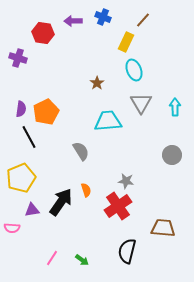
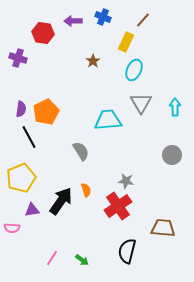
cyan ellipse: rotated 45 degrees clockwise
brown star: moved 4 px left, 22 px up
cyan trapezoid: moved 1 px up
black arrow: moved 1 px up
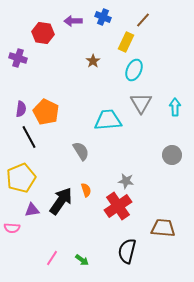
orange pentagon: rotated 20 degrees counterclockwise
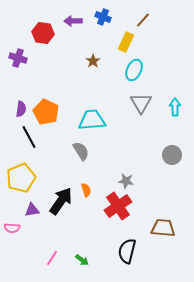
cyan trapezoid: moved 16 px left
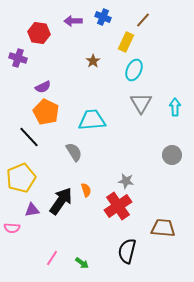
red hexagon: moved 4 px left
purple semicircle: moved 22 px right, 22 px up; rotated 56 degrees clockwise
black line: rotated 15 degrees counterclockwise
gray semicircle: moved 7 px left, 1 px down
green arrow: moved 3 px down
